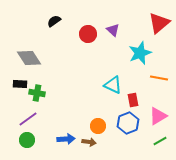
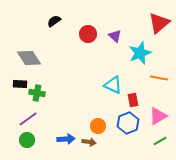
purple triangle: moved 2 px right, 6 px down
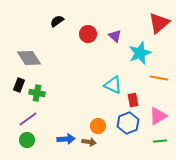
black semicircle: moved 3 px right
black rectangle: moved 1 px left, 1 px down; rotated 72 degrees counterclockwise
green line: rotated 24 degrees clockwise
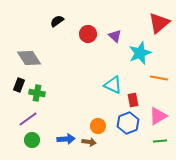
green circle: moved 5 px right
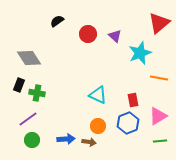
cyan triangle: moved 15 px left, 10 px down
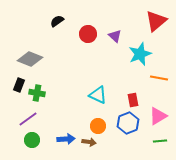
red triangle: moved 3 px left, 2 px up
cyan star: moved 1 px down
gray diamond: moved 1 px right, 1 px down; rotated 35 degrees counterclockwise
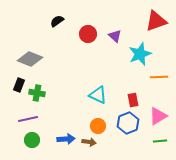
red triangle: rotated 20 degrees clockwise
orange line: moved 1 px up; rotated 12 degrees counterclockwise
purple line: rotated 24 degrees clockwise
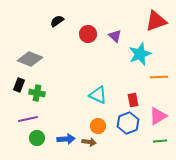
green circle: moved 5 px right, 2 px up
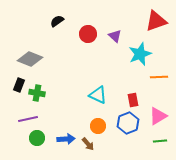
brown arrow: moved 1 px left, 2 px down; rotated 40 degrees clockwise
